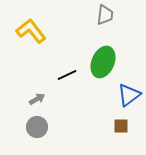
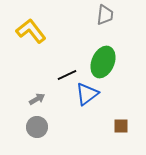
blue triangle: moved 42 px left, 1 px up
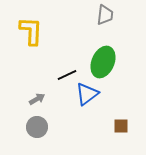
yellow L-shape: rotated 40 degrees clockwise
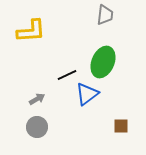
yellow L-shape: rotated 84 degrees clockwise
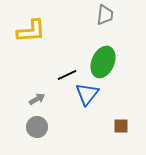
blue triangle: rotated 15 degrees counterclockwise
